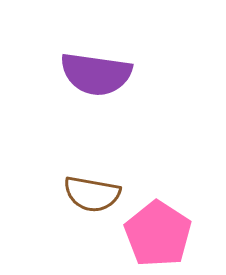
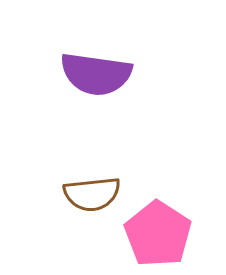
brown semicircle: rotated 16 degrees counterclockwise
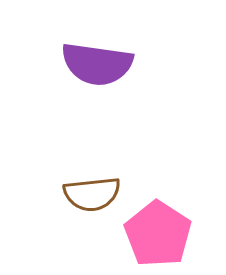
purple semicircle: moved 1 px right, 10 px up
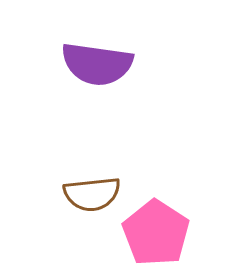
pink pentagon: moved 2 px left, 1 px up
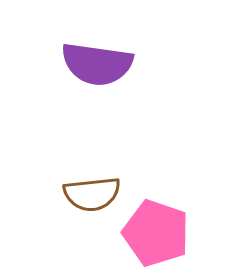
pink pentagon: rotated 14 degrees counterclockwise
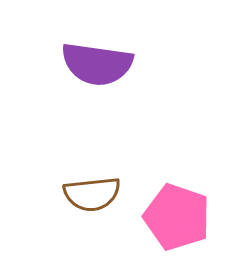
pink pentagon: moved 21 px right, 16 px up
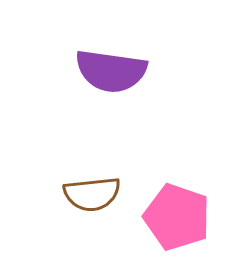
purple semicircle: moved 14 px right, 7 px down
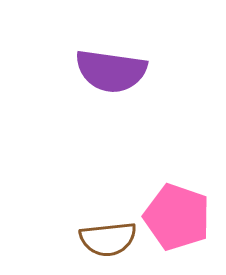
brown semicircle: moved 16 px right, 45 px down
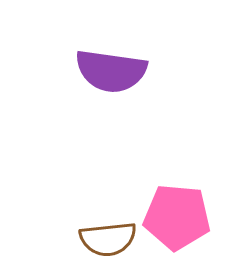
pink pentagon: rotated 14 degrees counterclockwise
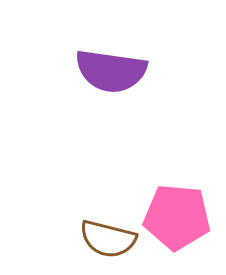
brown semicircle: rotated 20 degrees clockwise
